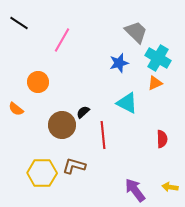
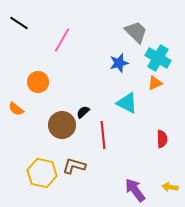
yellow hexagon: rotated 12 degrees clockwise
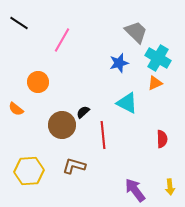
yellow hexagon: moved 13 px left, 2 px up; rotated 16 degrees counterclockwise
yellow arrow: rotated 105 degrees counterclockwise
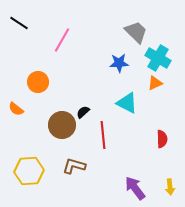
blue star: rotated 12 degrees clockwise
purple arrow: moved 2 px up
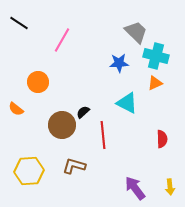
cyan cross: moved 2 px left, 2 px up; rotated 15 degrees counterclockwise
